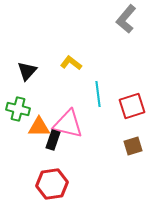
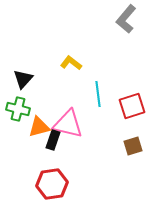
black triangle: moved 4 px left, 8 px down
orange triangle: rotated 15 degrees counterclockwise
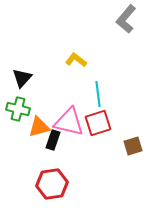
yellow L-shape: moved 5 px right, 3 px up
black triangle: moved 1 px left, 1 px up
red square: moved 34 px left, 17 px down
pink triangle: moved 1 px right, 2 px up
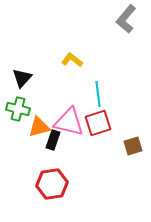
yellow L-shape: moved 4 px left
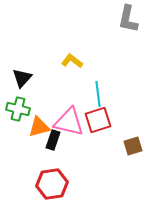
gray L-shape: moved 2 px right; rotated 28 degrees counterclockwise
yellow L-shape: moved 1 px down
red square: moved 3 px up
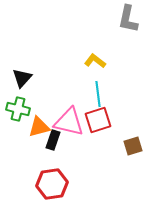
yellow L-shape: moved 23 px right
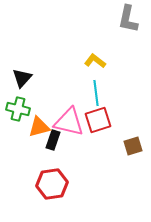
cyan line: moved 2 px left, 1 px up
